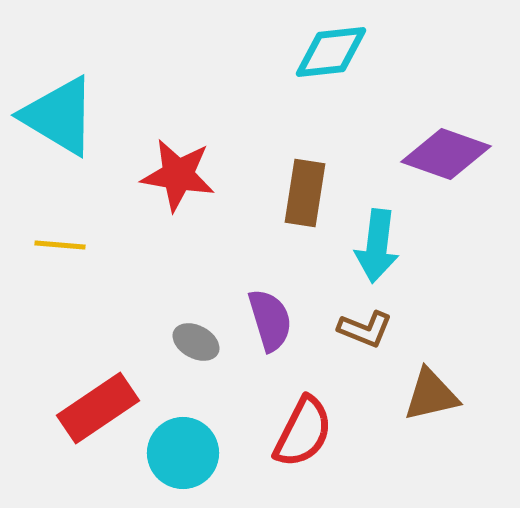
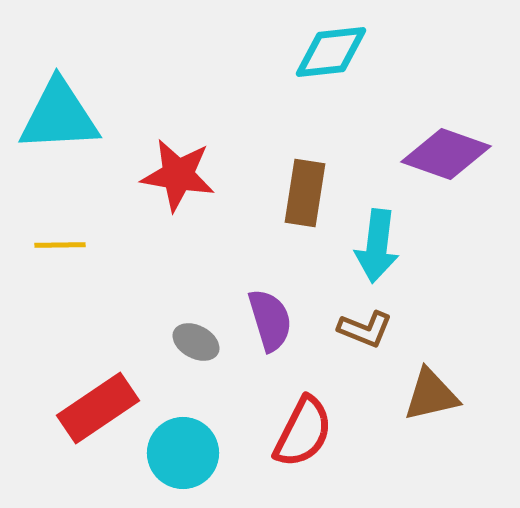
cyan triangle: rotated 34 degrees counterclockwise
yellow line: rotated 6 degrees counterclockwise
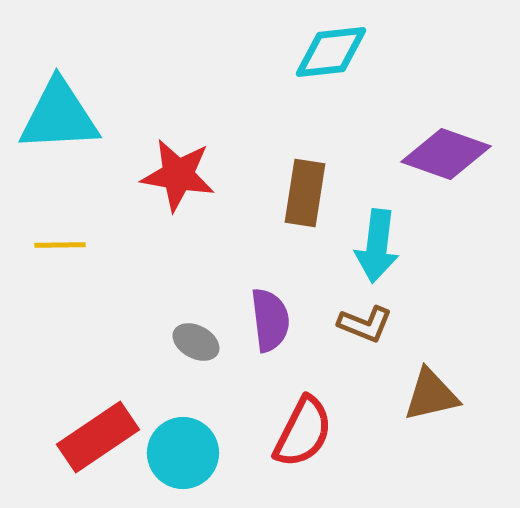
purple semicircle: rotated 10 degrees clockwise
brown L-shape: moved 5 px up
red rectangle: moved 29 px down
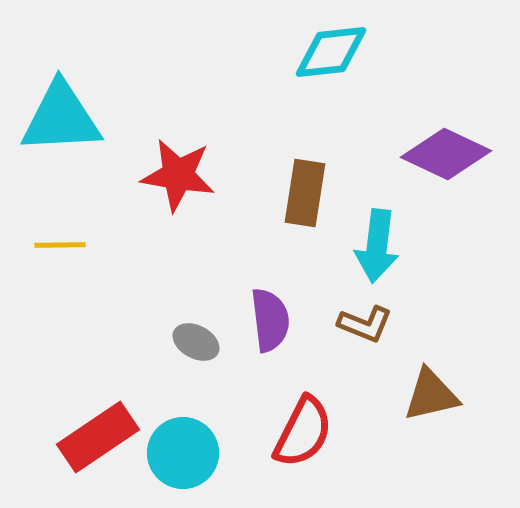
cyan triangle: moved 2 px right, 2 px down
purple diamond: rotated 6 degrees clockwise
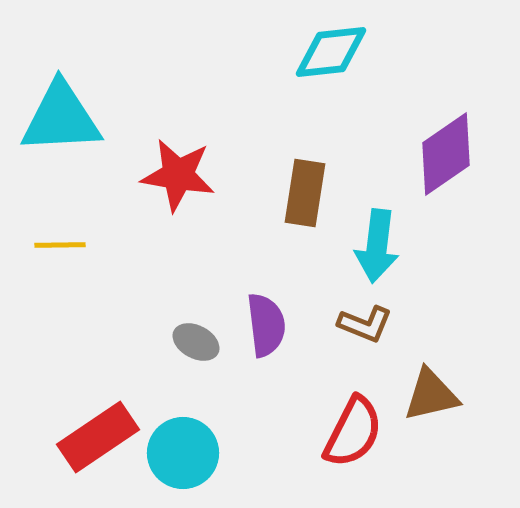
purple diamond: rotated 60 degrees counterclockwise
purple semicircle: moved 4 px left, 5 px down
red semicircle: moved 50 px right
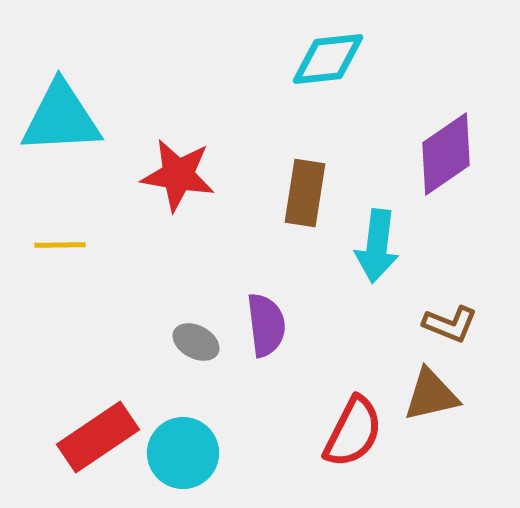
cyan diamond: moved 3 px left, 7 px down
brown L-shape: moved 85 px right
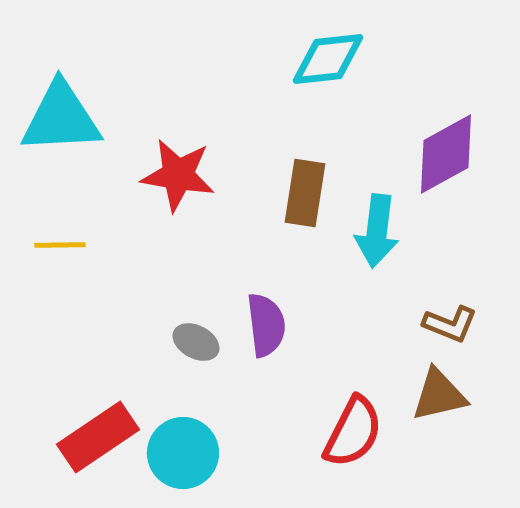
purple diamond: rotated 6 degrees clockwise
cyan arrow: moved 15 px up
brown triangle: moved 8 px right
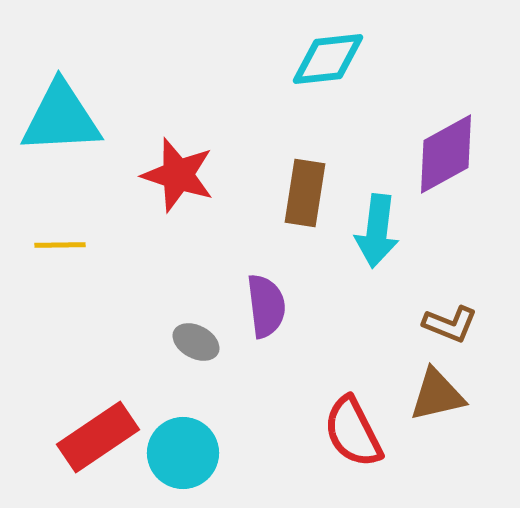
red star: rotated 8 degrees clockwise
purple semicircle: moved 19 px up
brown triangle: moved 2 px left
red semicircle: rotated 126 degrees clockwise
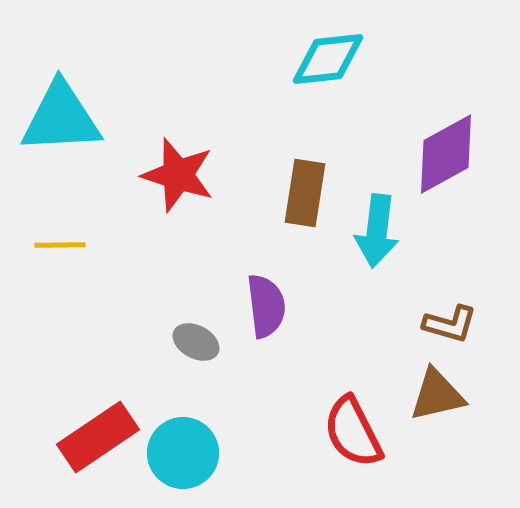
brown L-shape: rotated 6 degrees counterclockwise
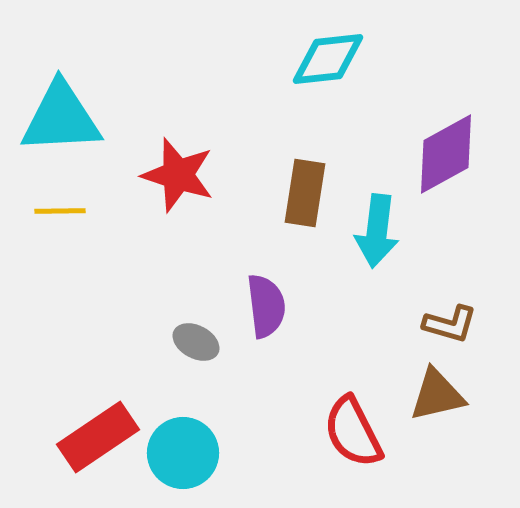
yellow line: moved 34 px up
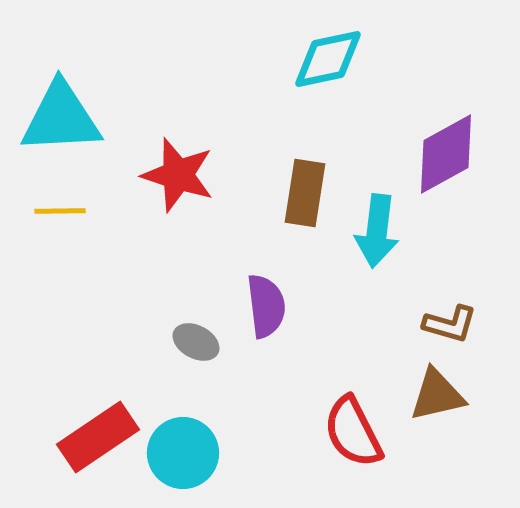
cyan diamond: rotated 6 degrees counterclockwise
